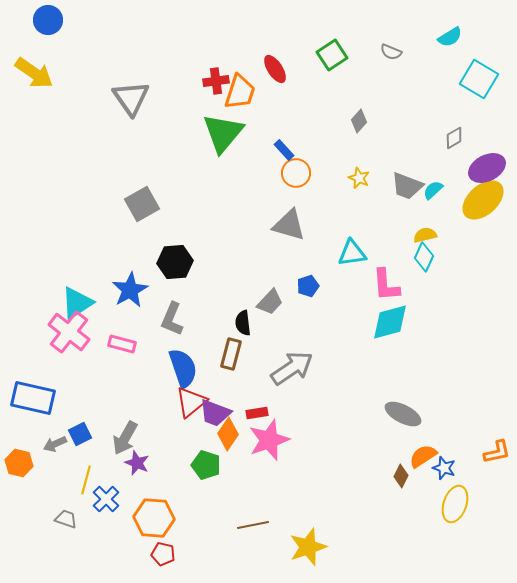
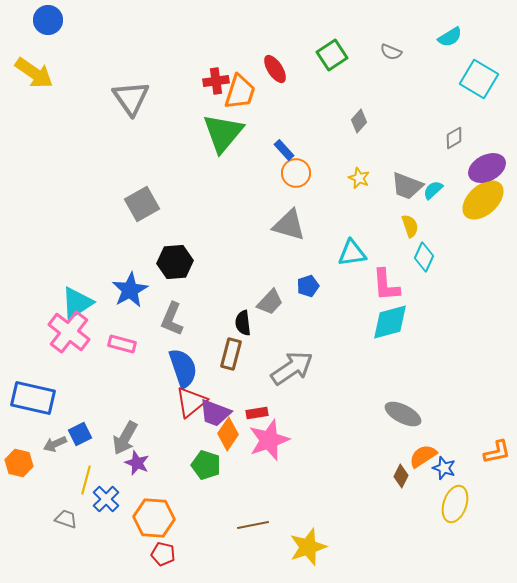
yellow semicircle at (425, 235): moved 15 px left, 9 px up; rotated 85 degrees clockwise
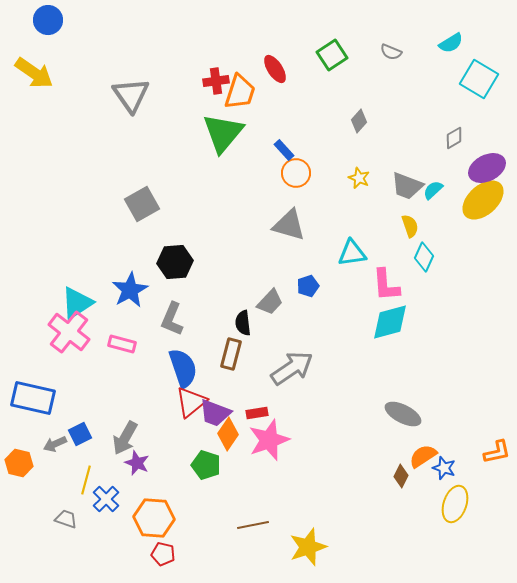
cyan semicircle at (450, 37): moved 1 px right, 6 px down
gray triangle at (131, 98): moved 3 px up
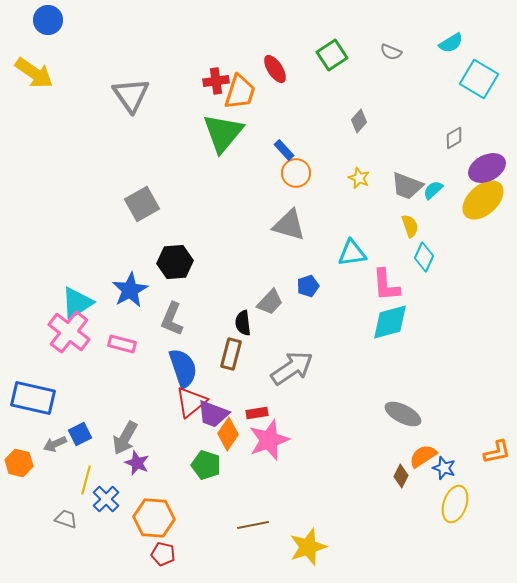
purple trapezoid at (215, 413): moved 2 px left, 1 px down
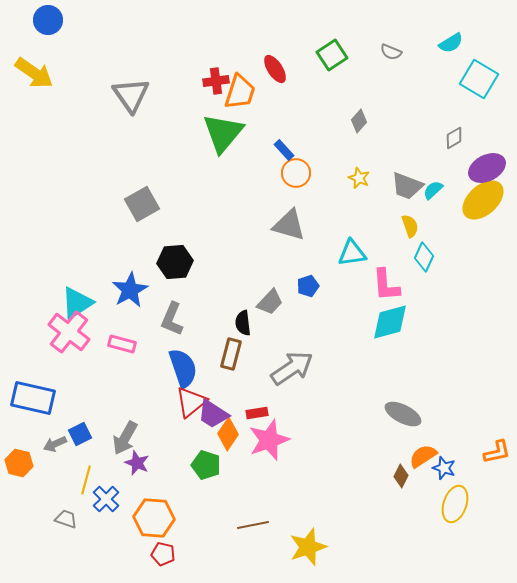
purple trapezoid at (213, 414): rotated 12 degrees clockwise
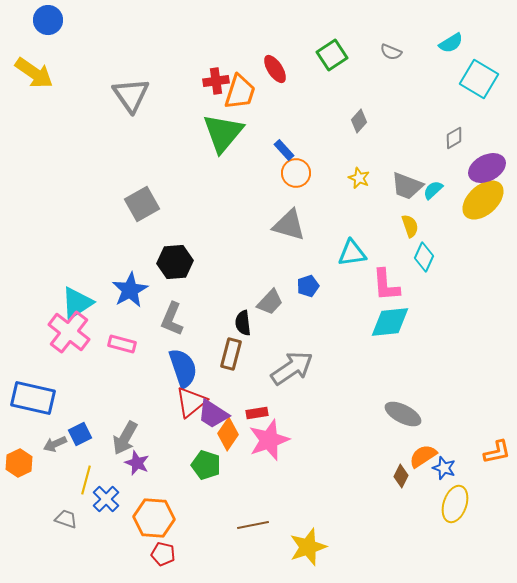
cyan diamond at (390, 322): rotated 9 degrees clockwise
orange hexagon at (19, 463): rotated 20 degrees clockwise
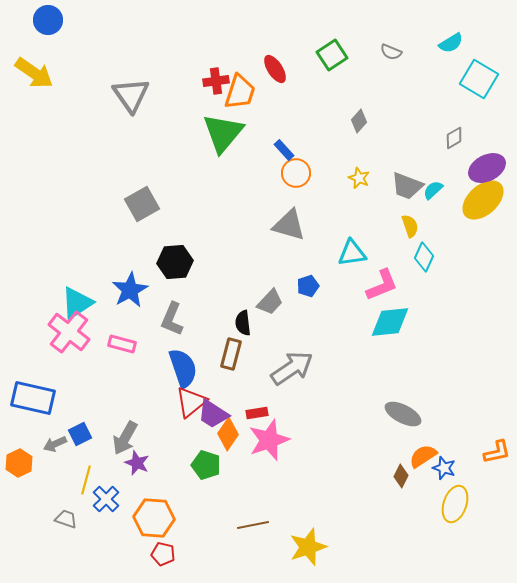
pink L-shape at (386, 285): moved 4 px left; rotated 108 degrees counterclockwise
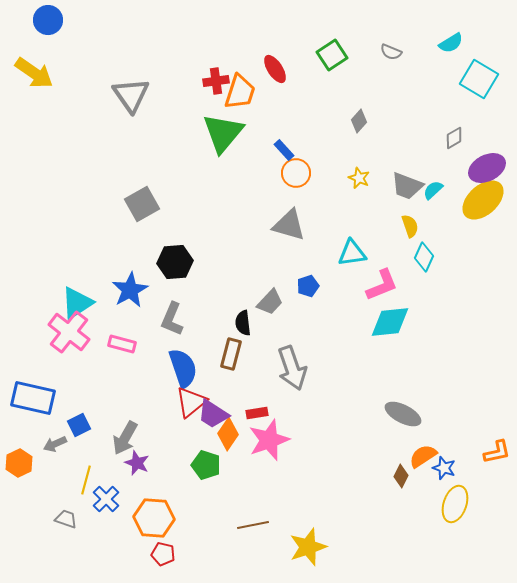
gray arrow at (292, 368): rotated 105 degrees clockwise
blue square at (80, 434): moved 1 px left, 9 px up
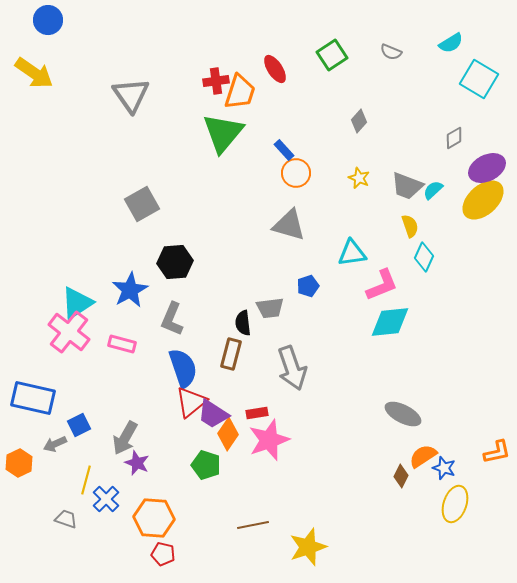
gray trapezoid at (270, 302): moved 6 px down; rotated 40 degrees clockwise
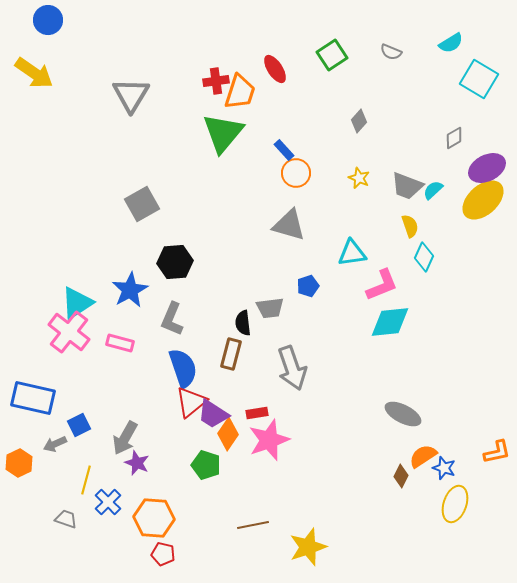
gray triangle at (131, 95): rotated 6 degrees clockwise
pink rectangle at (122, 344): moved 2 px left, 1 px up
blue cross at (106, 499): moved 2 px right, 3 px down
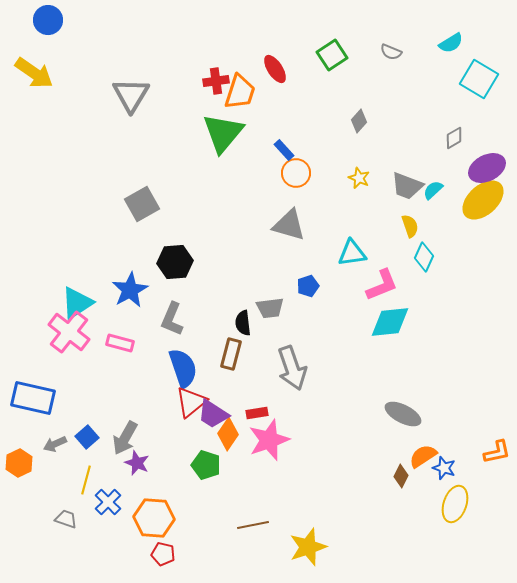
blue square at (79, 425): moved 8 px right, 12 px down; rotated 15 degrees counterclockwise
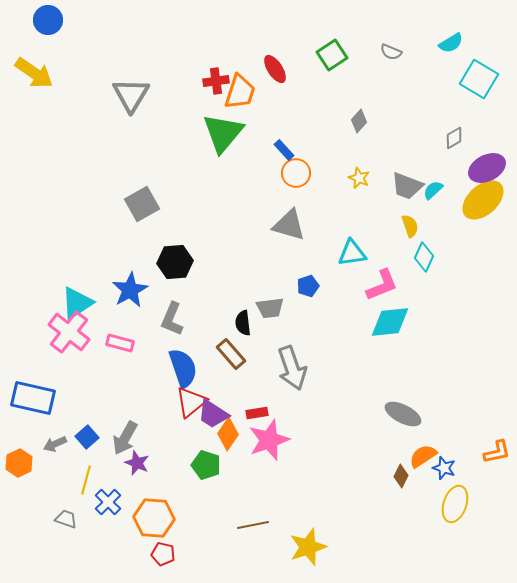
brown rectangle at (231, 354): rotated 56 degrees counterclockwise
